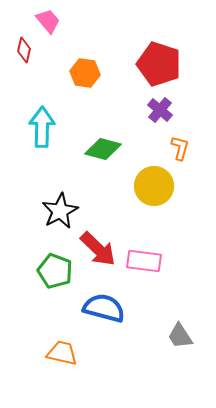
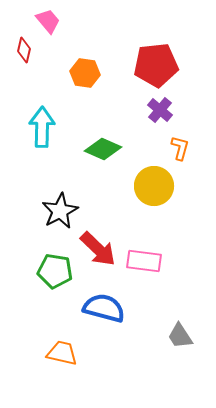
red pentagon: moved 3 px left, 1 px down; rotated 24 degrees counterclockwise
green diamond: rotated 9 degrees clockwise
green pentagon: rotated 12 degrees counterclockwise
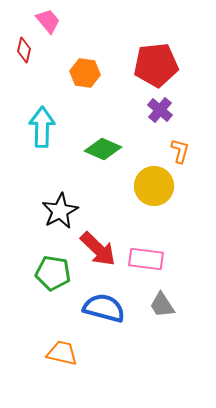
orange L-shape: moved 3 px down
pink rectangle: moved 2 px right, 2 px up
green pentagon: moved 2 px left, 2 px down
gray trapezoid: moved 18 px left, 31 px up
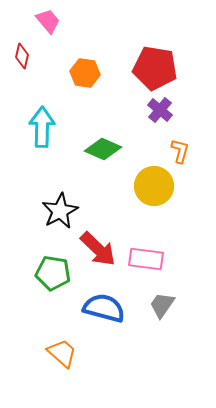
red diamond: moved 2 px left, 6 px down
red pentagon: moved 1 px left, 3 px down; rotated 15 degrees clockwise
gray trapezoid: rotated 68 degrees clockwise
orange trapezoid: rotated 28 degrees clockwise
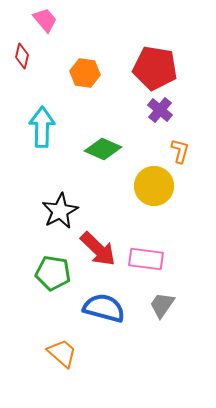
pink trapezoid: moved 3 px left, 1 px up
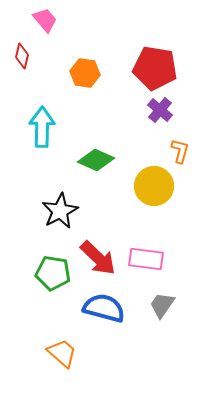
green diamond: moved 7 px left, 11 px down
red arrow: moved 9 px down
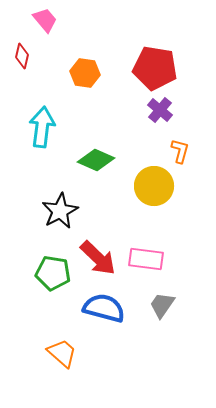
cyan arrow: rotated 6 degrees clockwise
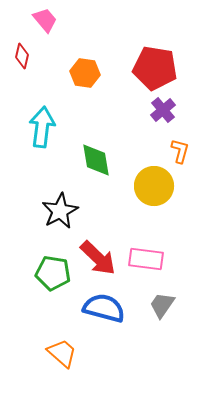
purple cross: moved 3 px right; rotated 10 degrees clockwise
green diamond: rotated 57 degrees clockwise
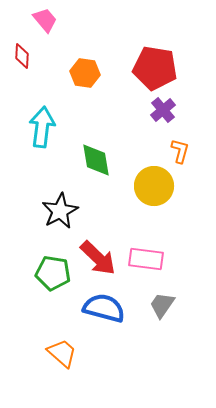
red diamond: rotated 10 degrees counterclockwise
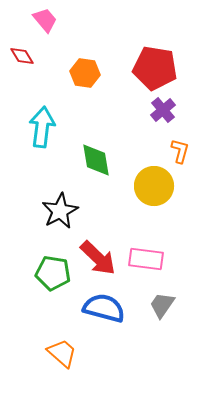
red diamond: rotated 35 degrees counterclockwise
